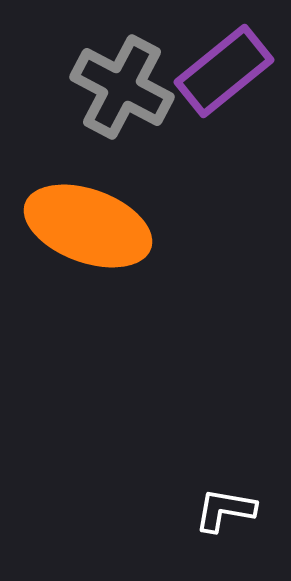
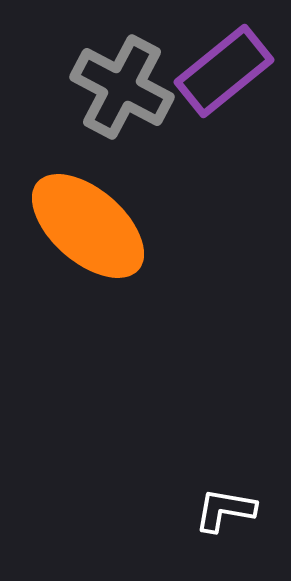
orange ellipse: rotated 21 degrees clockwise
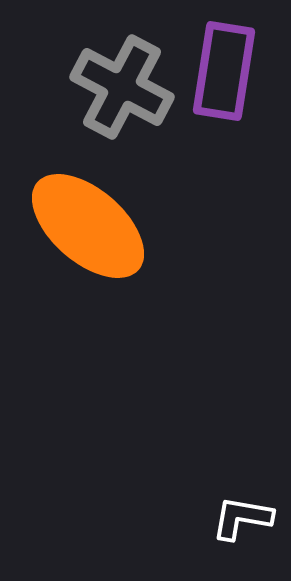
purple rectangle: rotated 42 degrees counterclockwise
white L-shape: moved 17 px right, 8 px down
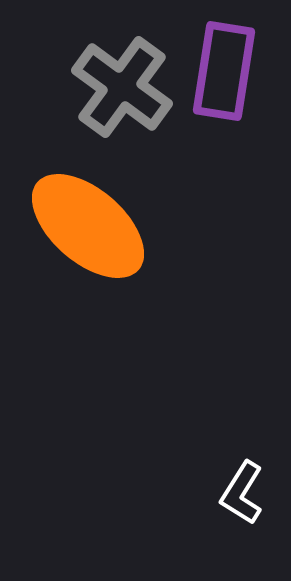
gray cross: rotated 8 degrees clockwise
white L-shape: moved 25 px up; rotated 68 degrees counterclockwise
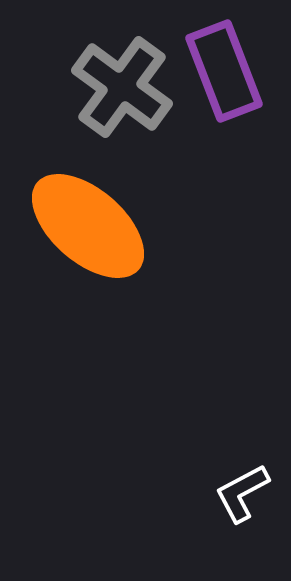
purple rectangle: rotated 30 degrees counterclockwise
white L-shape: rotated 30 degrees clockwise
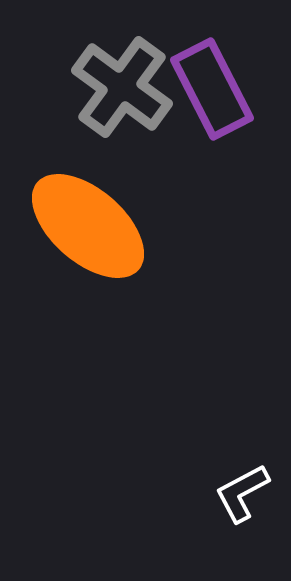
purple rectangle: moved 12 px left, 18 px down; rotated 6 degrees counterclockwise
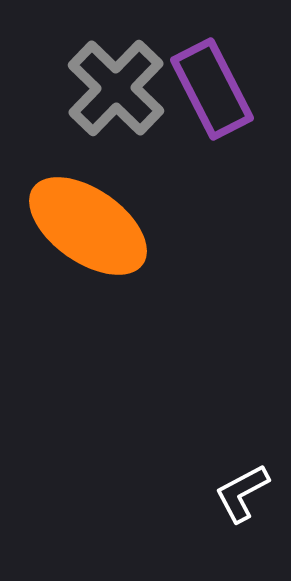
gray cross: moved 6 px left, 1 px down; rotated 8 degrees clockwise
orange ellipse: rotated 6 degrees counterclockwise
